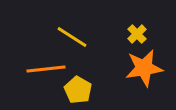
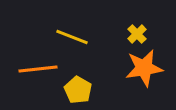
yellow line: rotated 12 degrees counterclockwise
orange line: moved 8 px left
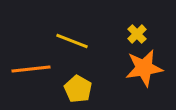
yellow line: moved 4 px down
orange line: moved 7 px left
yellow pentagon: moved 1 px up
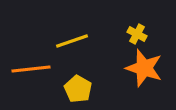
yellow cross: rotated 18 degrees counterclockwise
yellow line: rotated 40 degrees counterclockwise
orange star: rotated 27 degrees clockwise
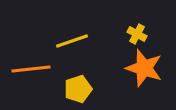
yellow pentagon: rotated 24 degrees clockwise
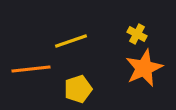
yellow line: moved 1 px left
orange star: rotated 30 degrees clockwise
